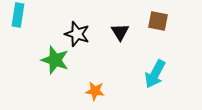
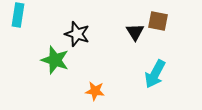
black triangle: moved 15 px right
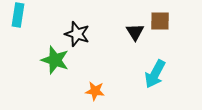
brown square: moved 2 px right; rotated 10 degrees counterclockwise
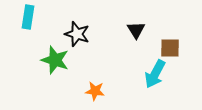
cyan rectangle: moved 10 px right, 2 px down
brown square: moved 10 px right, 27 px down
black triangle: moved 1 px right, 2 px up
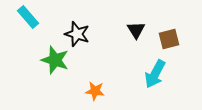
cyan rectangle: rotated 50 degrees counterclockwise
brown square: moved 1 px left, 9 px up; rotated 15 degrees counterclockwise
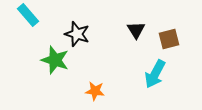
cyan rectangle: moved 2 px up
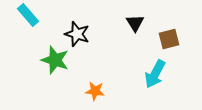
black triangle: moved 1 px left, 7 px up
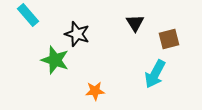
orange star: rotated 12 degrees counterclockwise
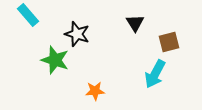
brown square: moved 3 px down
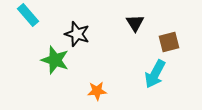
orange star: moved 2 px right
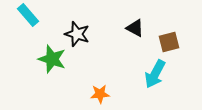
black triangle: moved 5 px down; rotated 30 degrees counterclockwise
green star: moved 3 px left, 1 px up
orange star: moved 3 px right, 3 px down
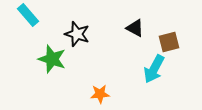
cyan arrow: moved 1 px left, 5 px up
